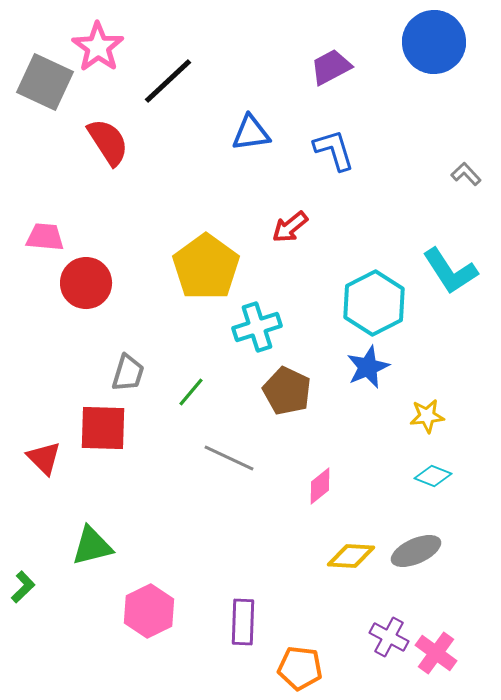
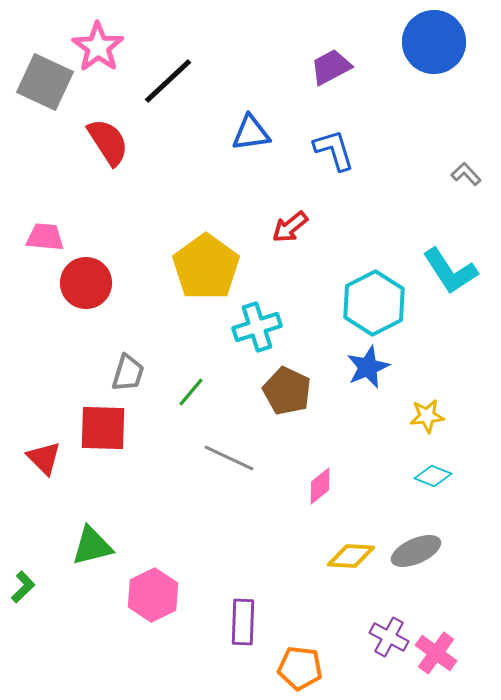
pink hexagon: moved 4 px right, 16 px up
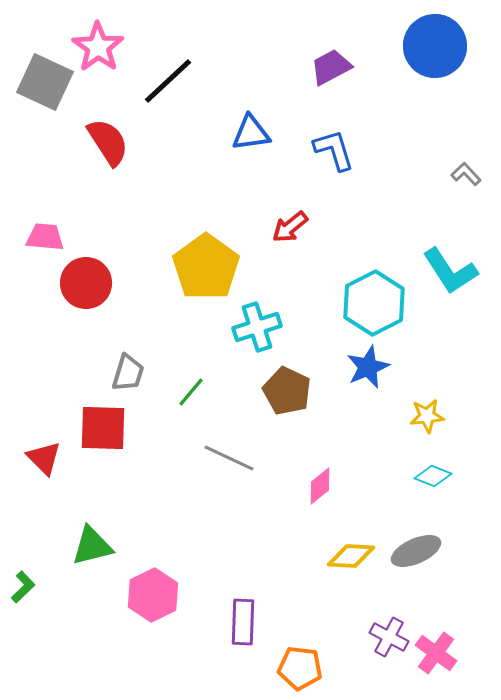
blue circle: moved 1 px right, 4 px down
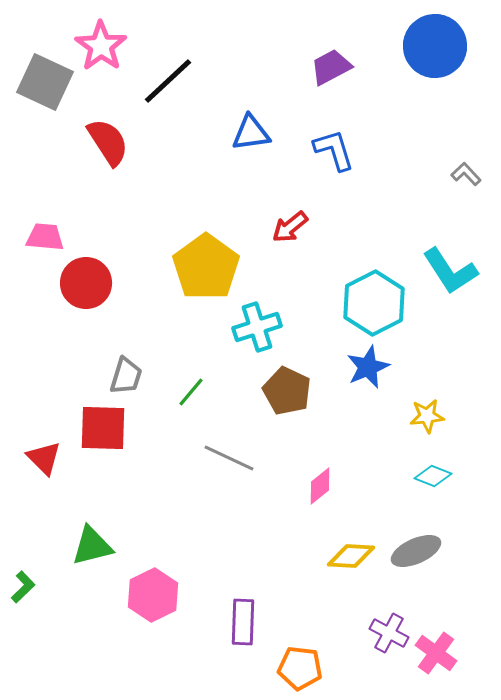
pink star: moved 3 px right, 1 px up
gray trapezoid: moved 2 px left, 3 px down
purple cross: moved 4 px up
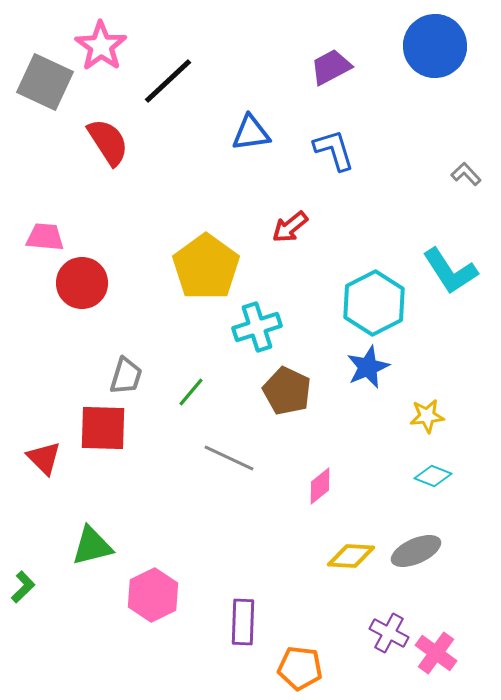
red circle: moved 4 px left
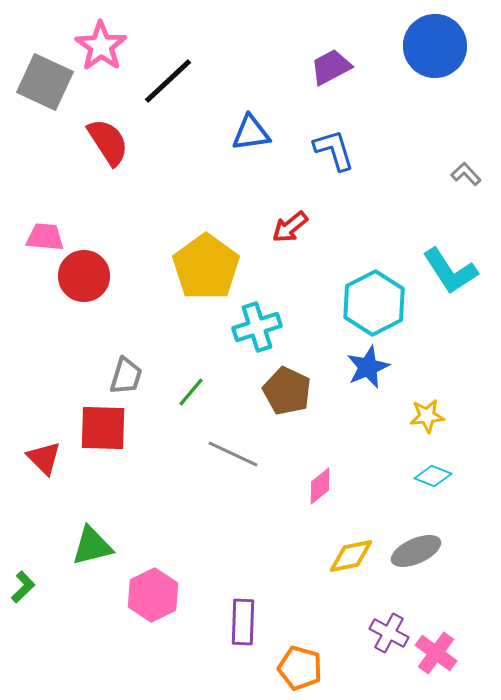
red circle: moved 2 px right, 7 px up
gray line: moved 4 px right, 4 px up
yellow diamond: rotated 15 degrees counterclockwise
orange pentagon: rotated 9 degrees clockwise
